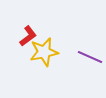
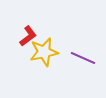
purple line: moved 7 px left, 1 px down
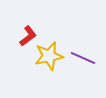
yellow star: moved 5 px right, 4 px down
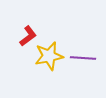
purple line: rotated 20 degrees counterclockwise
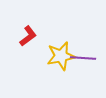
yellow star: moved 12 px right
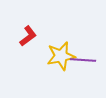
purple line: moved 2 px down
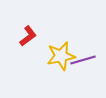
purple line: rotated 20 degrees counterclockwise
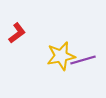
red L-shape: moved 11 px left, 3 px up
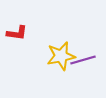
red L-shape: rotated 45 degrees clockwise
